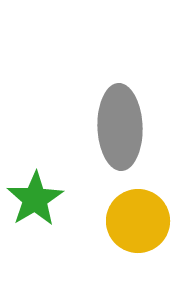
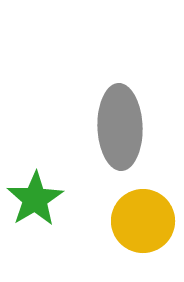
yellow circle: moved 5 px right
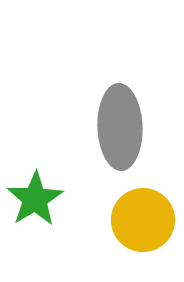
yellow circle: moved 1 px up
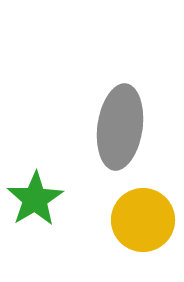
gray ellipse: rotated 10 degrees clockwise
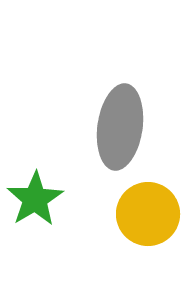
yellow circle: moved 5 px right, 6 px up
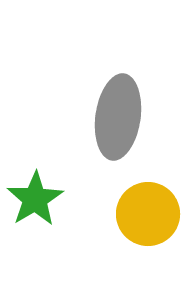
gray ellipse: moved 2 px left, 10 px up
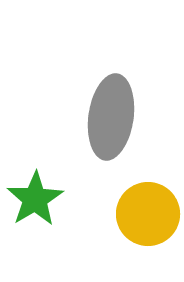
gray ellipse: moved 7 px left
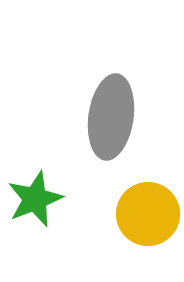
green star: rotated 10 degrees clockwise
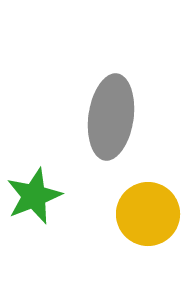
green star: moved 1 px left, 3 px up
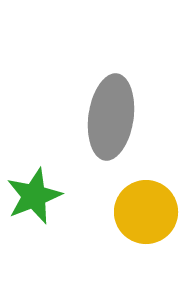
yellow circle: moved 2 px left, 2 px up
